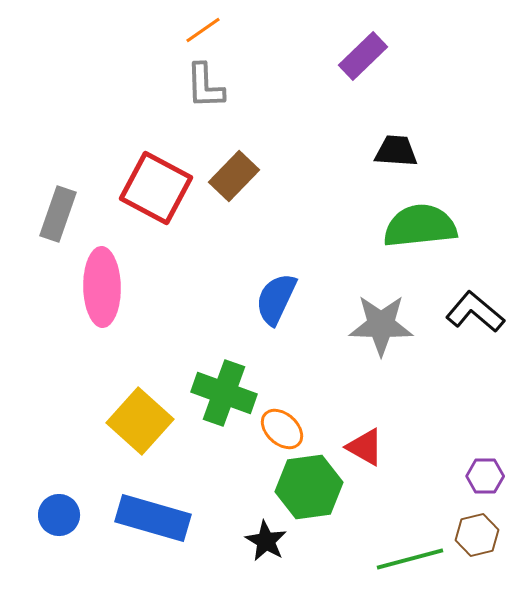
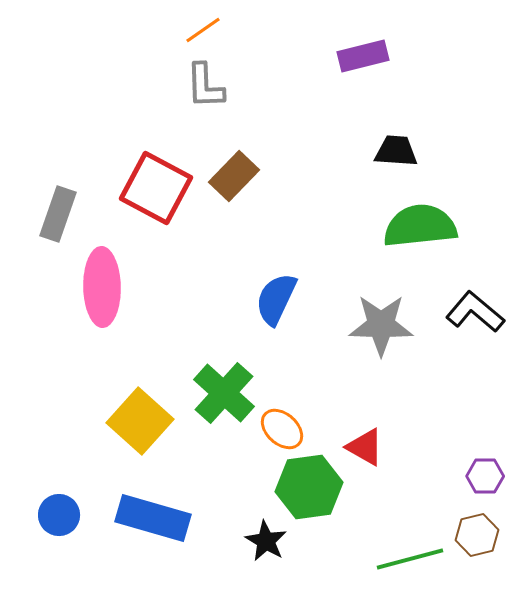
purple rectangle: rotated 30 degrees clockwise
green cross: rotated 22 degrees clockwise
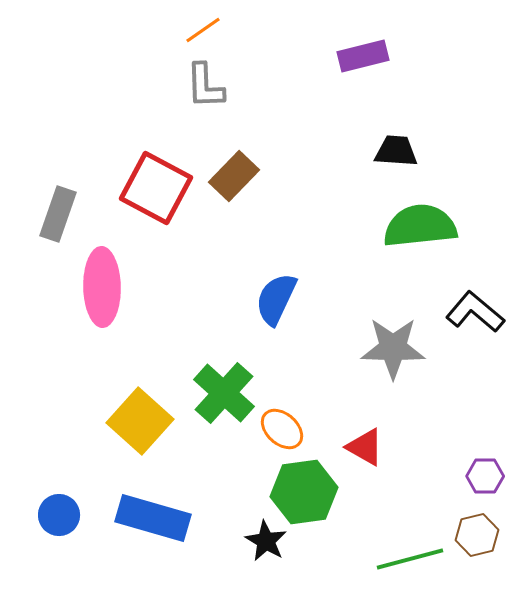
gray star: moved 12 px right, 23 px down
green hexagon: moved 5 px left, 5 px down
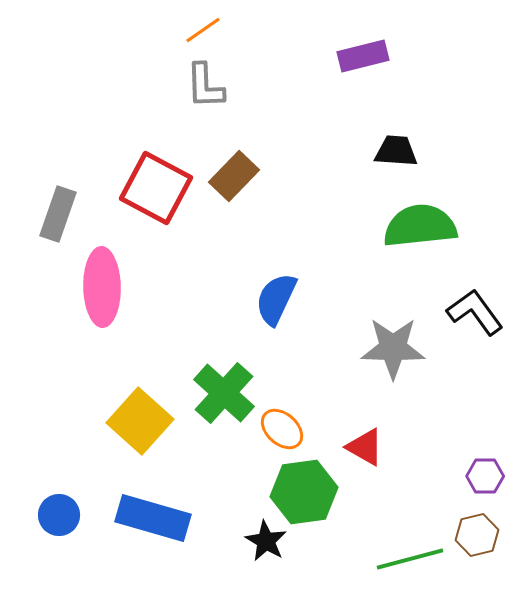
black L-shape: rotated 14 degrees clockwise
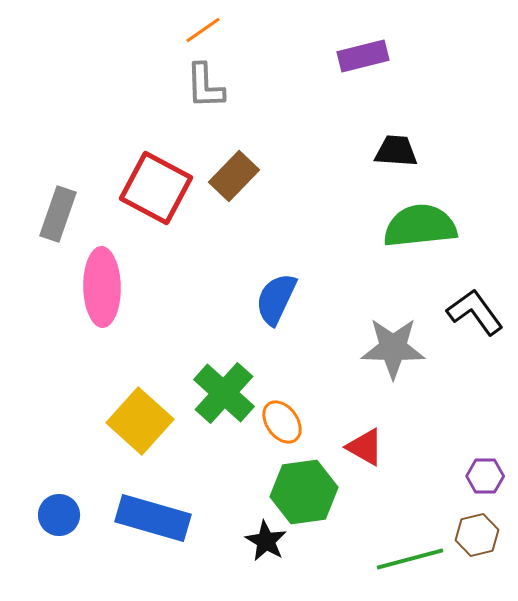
orange ellipse: moved 7 px up; rotated 12 degrees clockwise
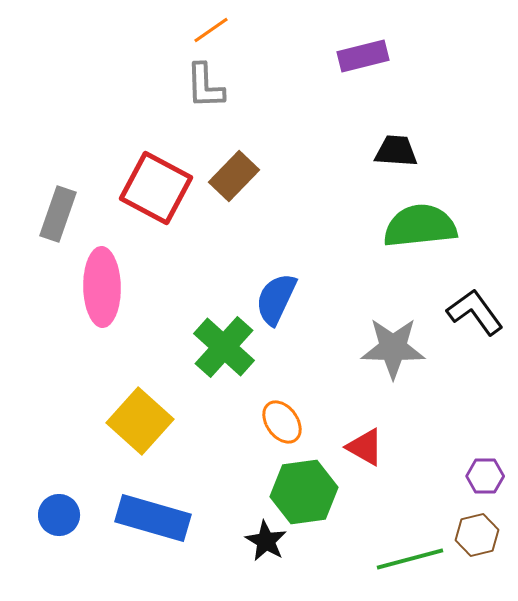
orange line: moved 8 px right
green cross: moved 46 px up
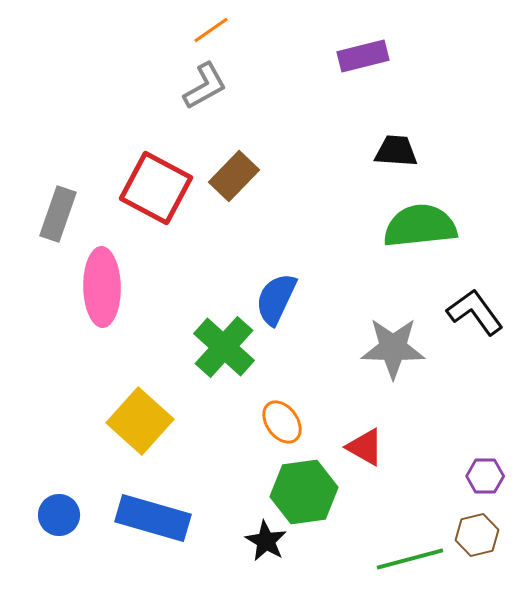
gray L-shape: rotated 117 degrees counterclockwise
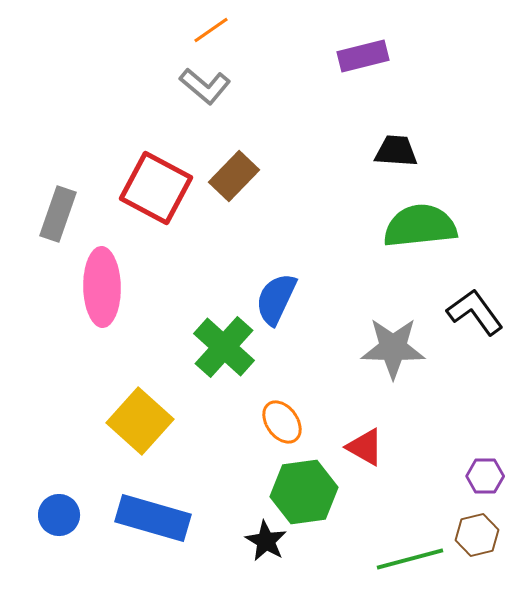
gray L-shape: rotated 69 degrees clockwise
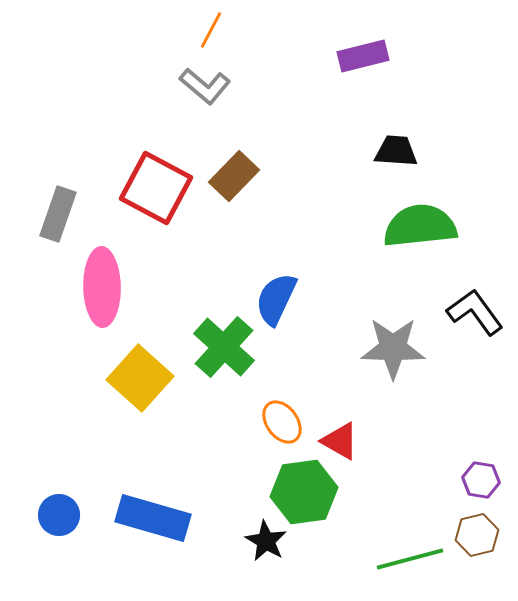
orange line: rotated 27 degrees counterclockwise
yellow square: moved 43 px up
red triangle: moved 25 px left, 6 px up
purple hexagon: moved 4 px left, 4 px down; rotated 9 degrees clockwise
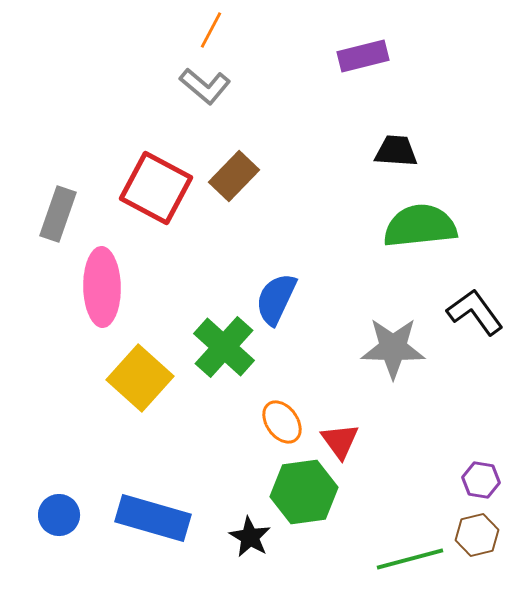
red triangle: rotated 24 degrees clockwise
black star: moved 16 px left, 4 px up
